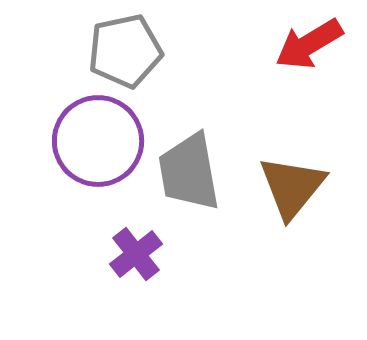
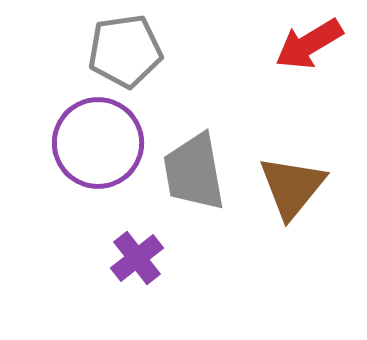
gray pentagon: rotated 4 degrees clockwise
purple circle: moved 2 px down
gray trapezoid: moved 5 px right
purple cross: moved 1 px right, 4 px down
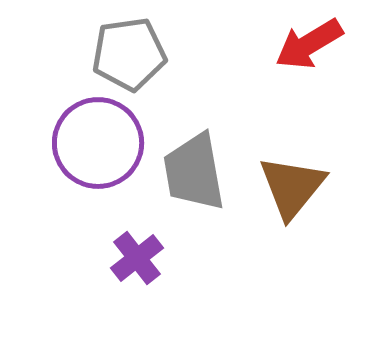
gray pentagon: moved 4 px right, 3 px down
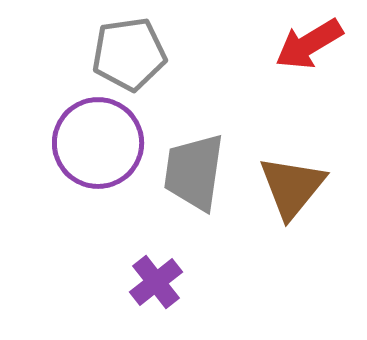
gray trapezoid: rotated 18 degrees clockwise
purple cross: moved 19 px right, 24 px down
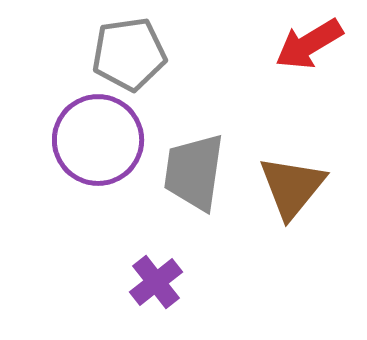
purple circle: moved 3 px up
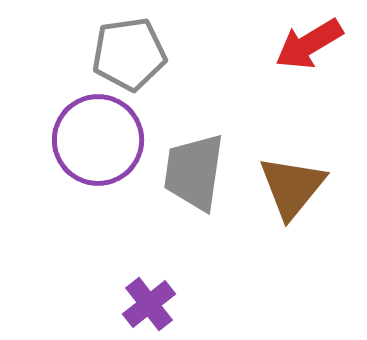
purple cross: moved 7 px left, 22 px down
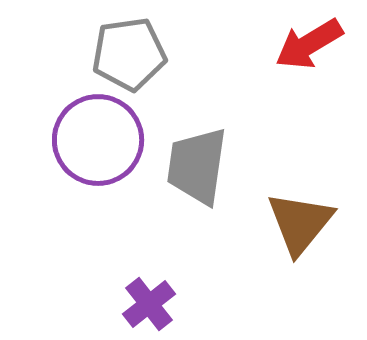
gray trapezoid: moved 3 px right, 6 px up
brown triangle: moved 8 px right, 36 px down
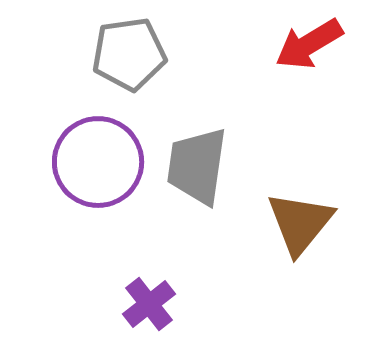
purple circle: moved 22 px down
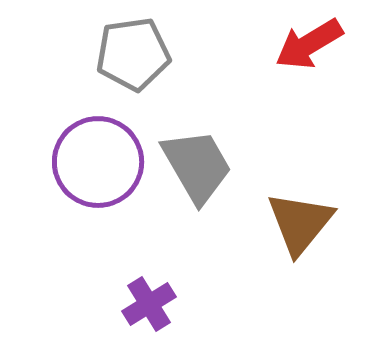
gray pentagon: moved 4 px right
gray trapezoid: rotated 142 degrees clockwise
purple cross: rotated 6 degrees clockwise
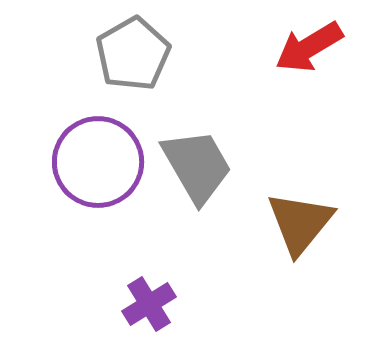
red arrow: moved 3 px down
gray pentagon: rotated 22 degrees counterclockwise
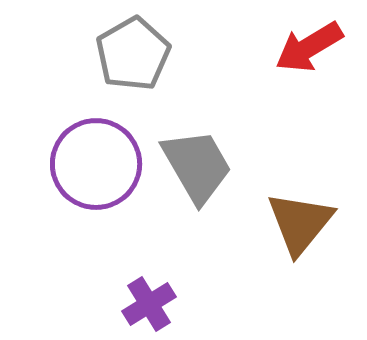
purple circle: moved 2 px left, 2 px down
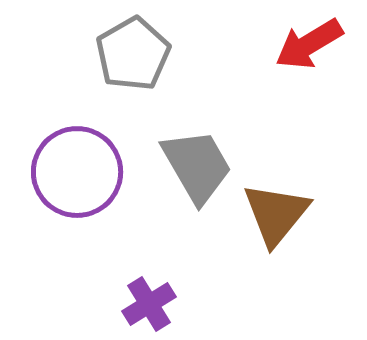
red arrow: moved 3 px up
purple circle: moved 19 px left, 8 px down
brown triangle: moved 24 px left, 9 px up
